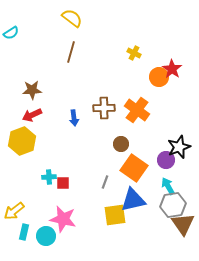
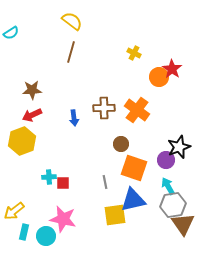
yellow semicircle: moved 3 px down
orange square: rotated 16 degrees counterclockwise
gray line: rotated 32 degrees counterclockwise
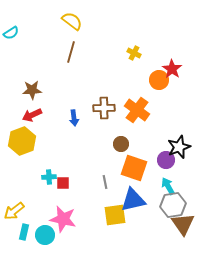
orange circle: moved 3 px down
cyan circle: moved 1 px left, 1 px up
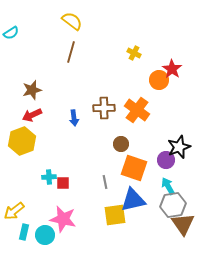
brown star: rotated 12 degrees counterclockwise
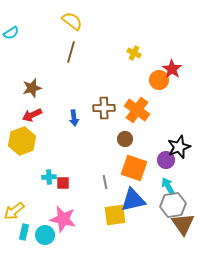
brown star: moved 2 px up
brown circle: moved 4 px right, 5 px up
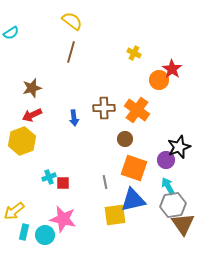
cyan cross: rotated 16 degrees counterclockwise
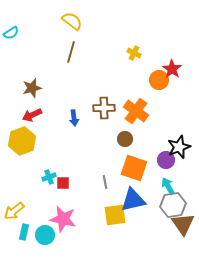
orange cross: moved 1 px left, 1 px down
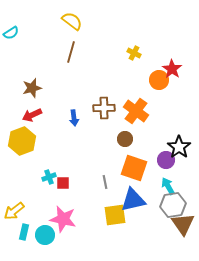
black star: rotated 15 degrees counterclockwise
